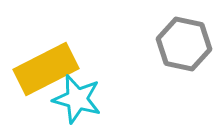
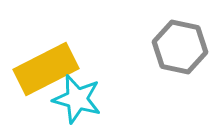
gray hexagon: moved 4 px left, 3 px down
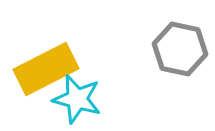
gray hexagon: moved 2 px down
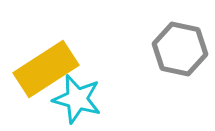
yellow rectangle: rotated 6 degrees counterclockwise
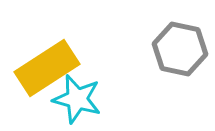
yellow rectangle: moved 1 px right, 1 px up
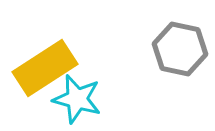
yellow rectangle: moved 2 px left
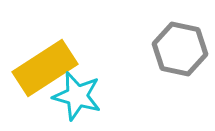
cyan star: moved 3 px up
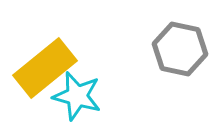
yellow rectangle: rotated 6 degrees counterclockwise
